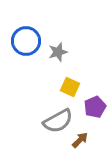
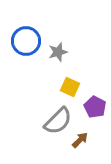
purple pentagon: rotated 20 degrees counterclockwise
gray semicircle: rotated 16 degrees counterclockwise
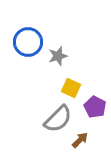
blue circle: moved 2 px right, 1 px down
gray star: moved 4 px down
yellow square: moved 1 px right, 1 px down
gray semicircle: moved 2 px up
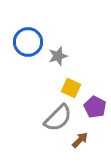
gray semicircle: moved 1 px up
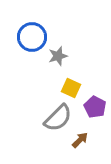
blue circle: moved 4 px right, 5 px up
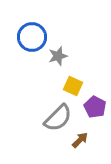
yellow square: moved 2 px right, 2 px up
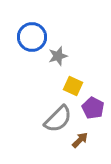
purple pentagon: moved 2 px left, 1 px down
gray semicircle: moved 1 px down
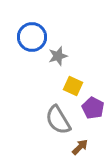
gray semicircle: moved 1 px down; rotated 104 degrees clockwise
brown arrow: moved 7 px down
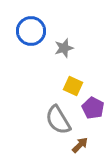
blue circle: moved 1 px left, 6 px up
gray star: moved 6 px right, 8 px up
brown arrow: moved 2 px up
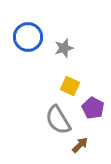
blue circle: moved 3 px left, 6 px down
yellow square: moved 3 px left
